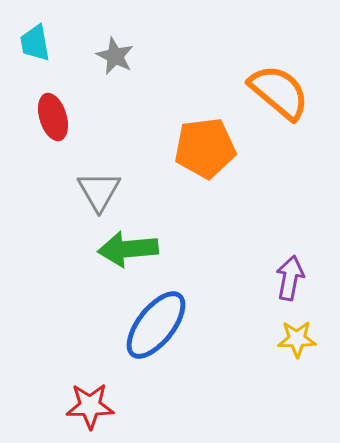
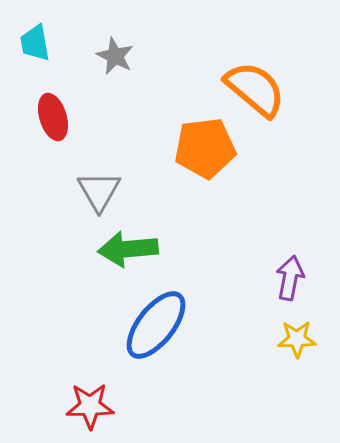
orange semicircle: moved 24 px left, 3 px up
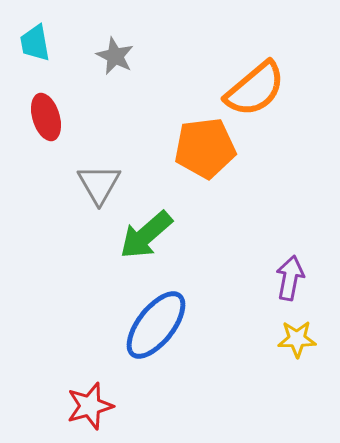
orange semicircle: rotated 100 degrees clockwise
red ellipse: moved 7 px left
gray triangle: moved 7 px up
green arrow: moved 18 px right, 14 px up; rotated 36 degrees counterclockwise
red star: rotated 15 degrees counterclockwise
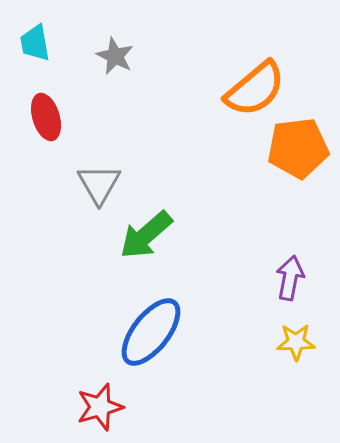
orange pentagon: moved 93 px right
blue ellipse: moved 5 px left, 7 px down
yellow star: moved 1 px left, 3 px down
red star: moved 10 px right, 1 px down
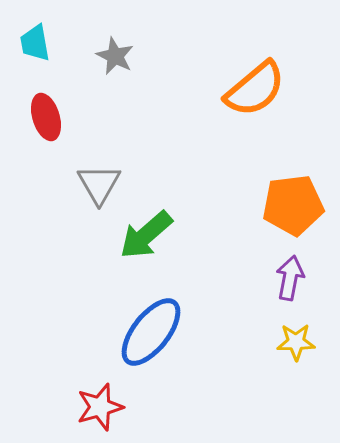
orange pentagon: moved 5 px left, 57 px down
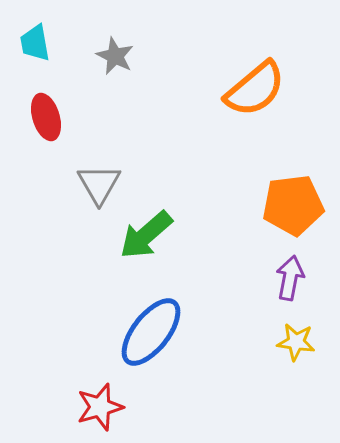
yellow star: rotated 9 degrees clockwise
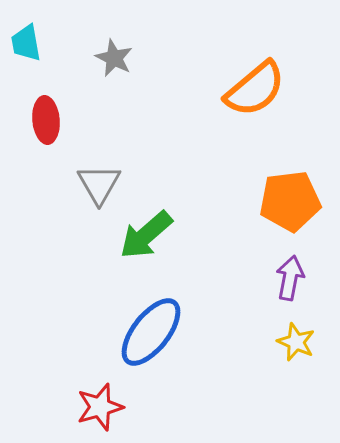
cyan trapezoid: moved 9 px left
gray star: moved 1 px left, 2 px down
red ellipse: moved 3 px down; rotated 12 degrees clockwise
orange pentagon: moved 3 px left, 4 px up
yellow star: rotated 15 degrees clockwise
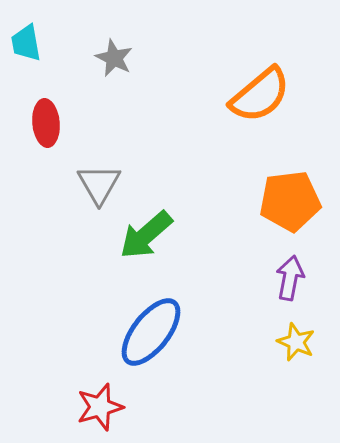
orange semicircle: moved 5 px right, 6 px down
red ellipse: moved 3 px down
